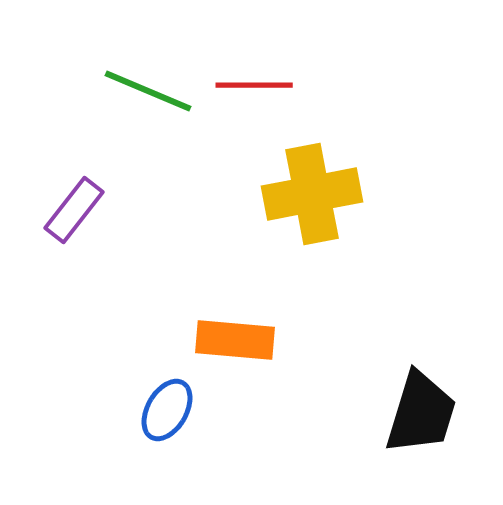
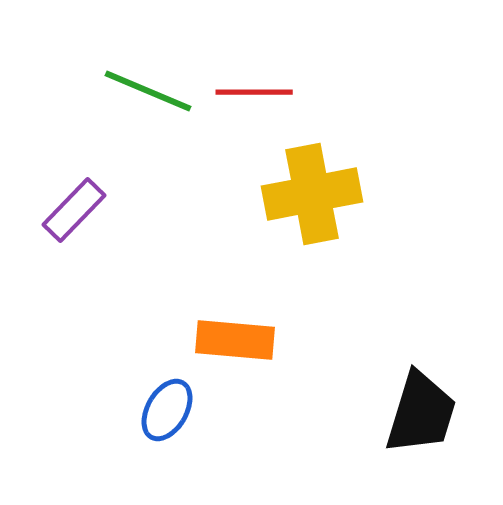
red line: moved 7 px down
purple rectangle: rotated 6 degrees clockwise
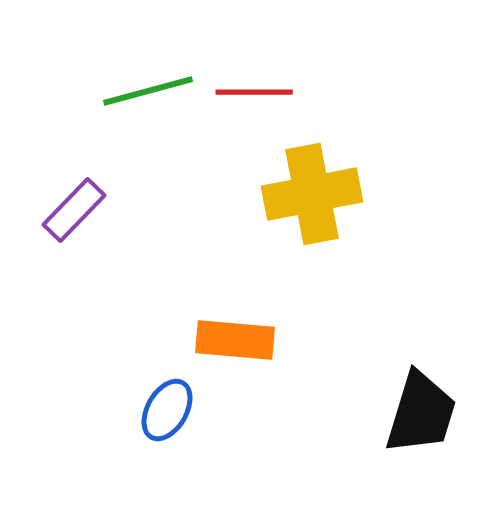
green line: rotated 38 degrees counterclockwise
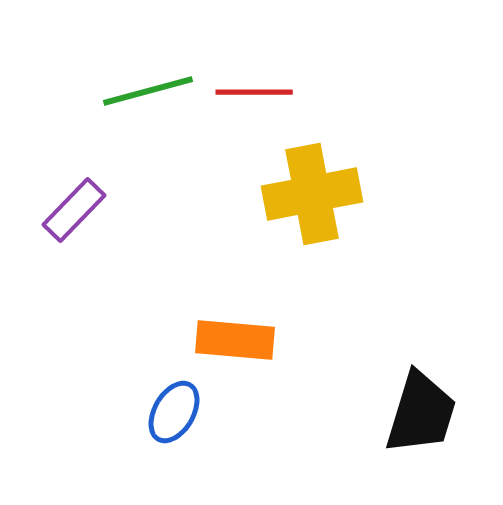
blue ellipse: moved 7 px right, 2 px down
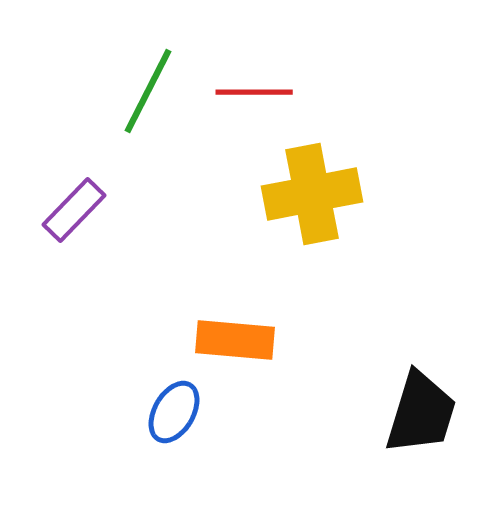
green line: rotated 48 degrees counterclockwise
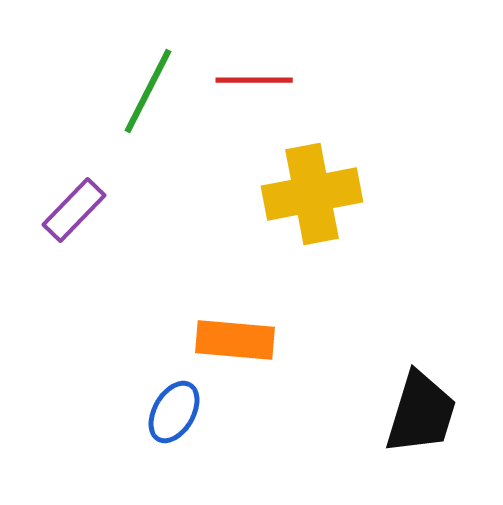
red line: moved 12 px up
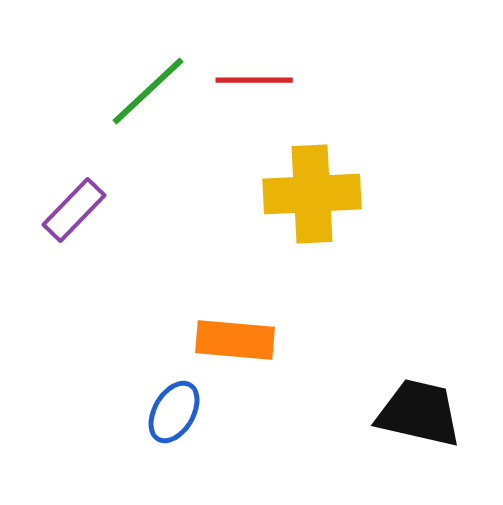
green line: rotated 20 degrees clockwise
yellow cross: rotated 8 degrees clockwise
black trapezoid: moved 2 px left; rotated 94 degrees counterclockwise
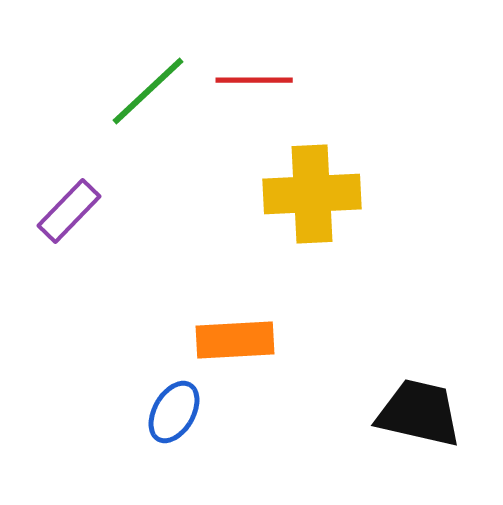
purple rectangle: moved 5 px left, 1 px down
orange rectangle: rotated 8 degrees counterclockwise
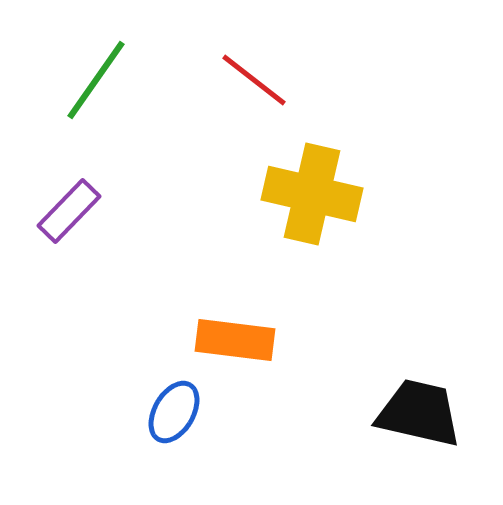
red line: rotated 38 degrees clockwise
green line: moved 52 px left, 11 px up; rotated 12 degrees counterclockwise
yellow cross: rotated 16 degrees clockwise
orange rectangle: rotated 10 degrees clockwise
